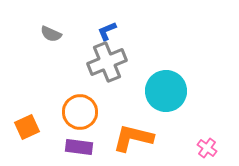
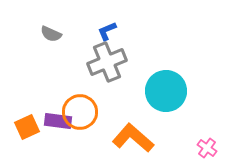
orange L-shape: rotated 27 degrees clockwise
purple rectangle: moved 21 px left, 26 px up
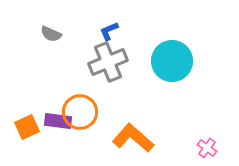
blue L-shape: moved 2 px right
gray cross: moved 1 px right
cyan circle: moved 6 px right, 30 px up
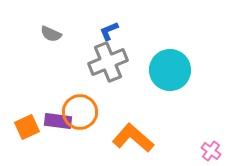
cyan circle: moved 2 px left, 9 px down
pink cross: moved 4 px right, 3 px down
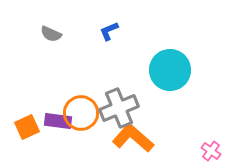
gray cross: moved 11 px right, 46 px down
orange circle: moved 1 px right, 1 px down
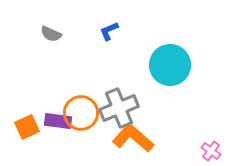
cyan circle: moved 5 px up
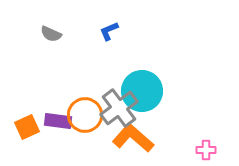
cyan circle: moved 28 px left, 26 px down
gray cross: rotated 15 degrees counterclockwise
orange circle: moved 4 px right, 2 px down
pink cross: moved 5 px left, 1 px up; rotated 36 degrees counterclockwise
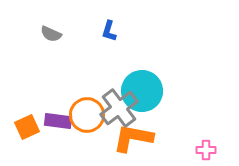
blue L-shape: rotated 50 degrees counterclockwise
orange circle: moved 2 px right
orange L-shape: rotated 30 degrees counterclockwise
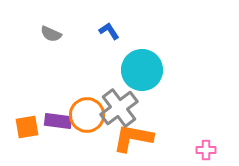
blue L-shape: rotated 130 degrees clockwise
cyan circle: moved 21 px up
orange square: rotated 15 degrees clockwise
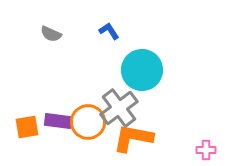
orange circle: moved 1 px right, 7 px down
